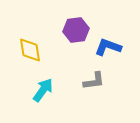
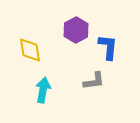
purple hexagon: rotated 20 degrees counterclockwise
blue L-shape: rotated 76 degrees clockwise
cyan arrow: rotated 25 degrees counterclockwise
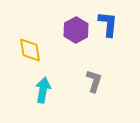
blue L-shape: moved 23 px up
gray L-shape: rotated 65 degrees counterclockwise
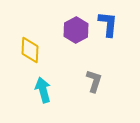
yellow diamond: rotated 12 degrees clockwise
cyan arrow: rotated 25 degrees counterclockwise
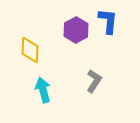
blue L-shape: moved 3 px up
gray L-shape: rotated 15 degrees clockwise
